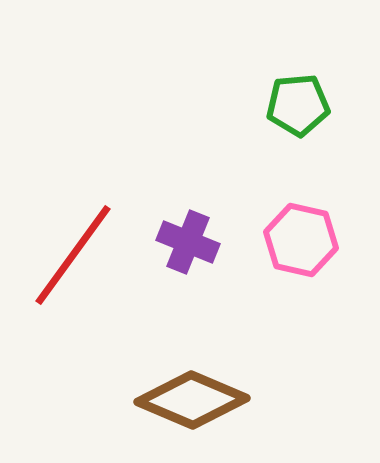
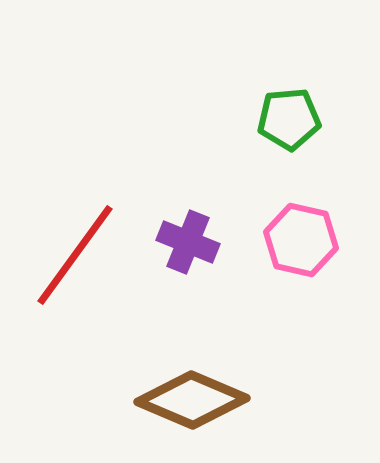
green pentagon: moved 9 px left, 14 px down
red line: moved 2 px right
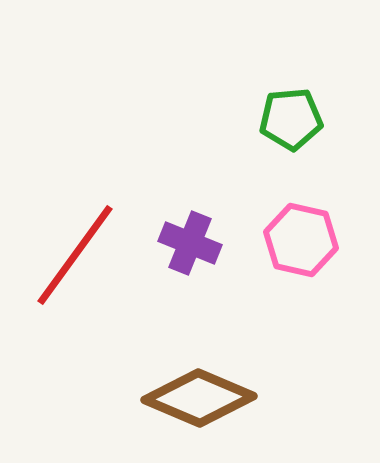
green pentagon: moved 2 px right
purple cross: moved 2 px right, 1 px down
brown diamond: moved 7 px right, 2 px up
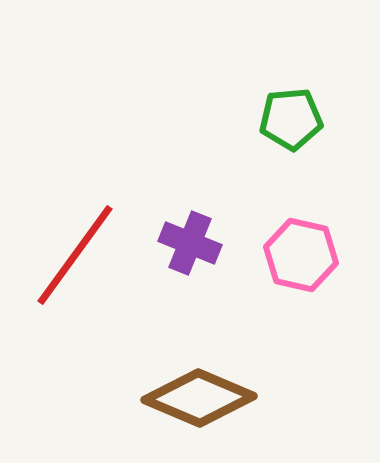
pink hexagon: moved 15 px down
